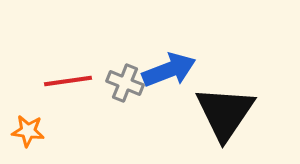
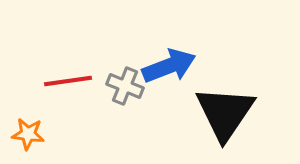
blue arrow: moved 4 px up
gray cross: moved 3 px down
orange star: moved 3 px down
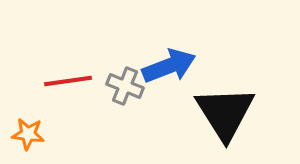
black triangle: rotated 6 degrees counterclockwise
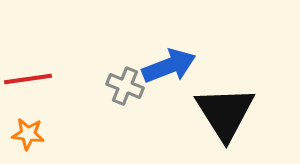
red line: moved 40 px left, 2 px up
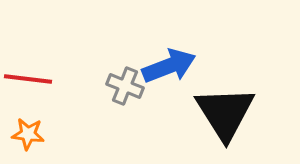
red line: rotated 15 degrees clockwise
